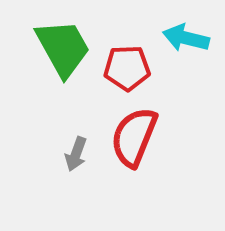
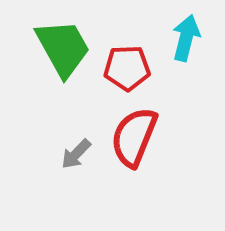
cyan arrow: rotated 90 degrees clockwise
gray arrow: rotated 24 degrees clockwise
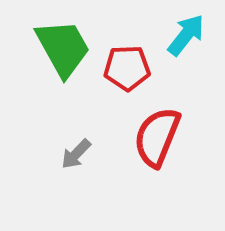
cyan arrow: moved 3 px up; rotated 24 degrees clockwise
red semicircle: moved 23 px right
